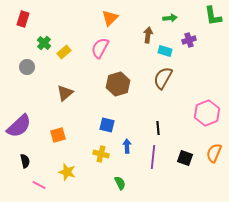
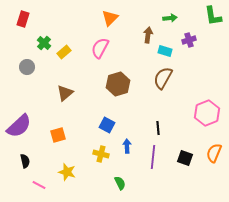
blue square: rotated 14 degrees clockwise
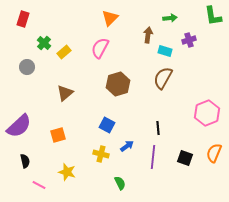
blue arrow: rotated 56 degrees clockwise
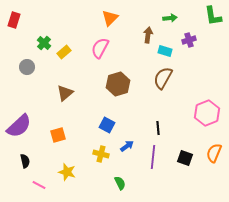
red rectangle: moved 9 px left, 1 px down
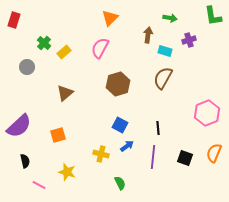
green arrow: rotated 16 degrees clockwise
blue square: moved 13 px right
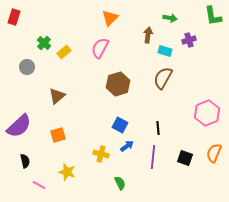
red rectangle: moved 3 px up
brown triangle: moved 8 px left, 3 px down
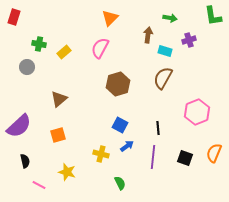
green cross: moved 5 px left, 1 px down; rotated 32 degrees counterclockwise
brown triangle: moved 2 px right, 3 px down
pink hexagon: moved 10 px left, 1 px up
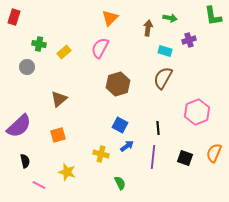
brown arrow: moved 7 px up
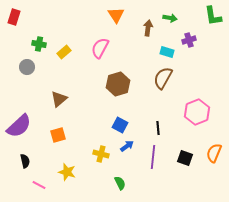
orange triangle: moved 6 px right, 3 px up; rotated 18 degrees counterclockwise
cyan rectangle: moved 2 px right, 1 px down
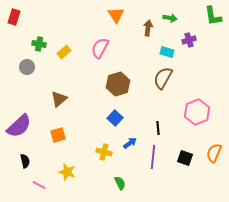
blue square: moved 5 px left, 7 px up; rotated 14 degrees clockwise
blue arrow: moved 3 px right, 3 px up
yellow cross: moved 3 px right, 2 px up
